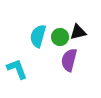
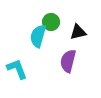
green circle: moved 9 px left, 15 px up
purple semicircle: moved 1 px left, 1 px down
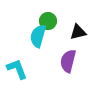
green circle: moved 3 px left, 1 px up
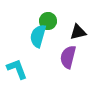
purple semicircle: moved 4 px up
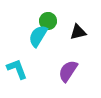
cyan semicircle: rotated 15 degrees clockwise
purple semicircle: moved 14 px down; rotated 20 degrees clockwise
